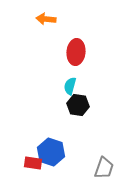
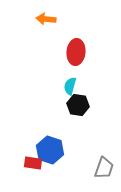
blue hexagon: moved 1 px left, 2 px up
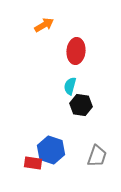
orange arrow: moved 2 px left, 6 px down; rotated 144 degrees clockwise
red ellipse: moved 1 px up
black hexagon: moved 3 px right
blue hexagon: moved 1 px right
gray trapezoid: moved 7 px left, 12 px up
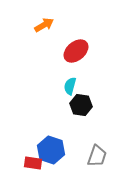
red ellipse: rotated 45 degrees clockwise
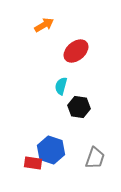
cyan semicircle: moved 9 px left
black hexagon: moved 2 px left, 2 px down
gray trapezoid: moved 2 px left, 2 px down
